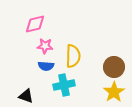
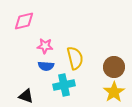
pink diamond: moved 11 px left, 3 px up
yellow semicircle: moved 2 px right, 2 px down; rotated 15 degrees counterclockwise
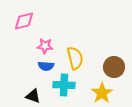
cyan cross: rotated 15 degrees clockwise
yellow star: moved 12 px left, 1 px down
black triangle: moved 7 px right
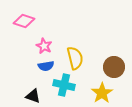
pink diamond: rotated 30 degrees clockwise
pink star: moved 1 px left; rotated 21 degrees clockwise
blue semicircle: rotated 14 degrees counterclockwise
cyan cross: rotated 10 degrees clockwise
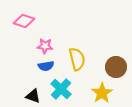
pink star: moved 1 px right; rotated 21 degrees counterclockwise
yellow semicircle: moved 2 px right, 1 px down
brown circle: moved 2 px right
cyan cross: moved 3 px left, 4 px down; rotated 30 degrees clockwise
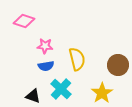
brown circle: moved 2 px right, 2 px up
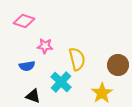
blue semicircle: moved 19 px left
cyan cross: moved 7 px up
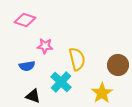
pink diamond: moved 1 px right, 1 px up
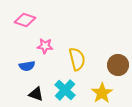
cyan cross: moved 4 px right, 8 px down
black triangle: moved 3 px right, 2 px up
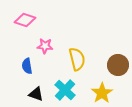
blue semicircle: rotated 91 degrees clockwise
